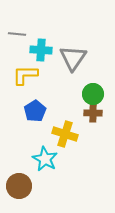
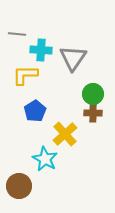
yellow cross: rotated 30 degrees clockwise
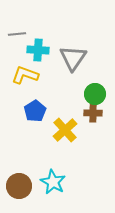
gray line: rotated 12 degrees counterclockwise
cyan cross: moved 3 px left
yellow L-shape: rotated 20 degrees clockwise
green circle: moved 2 px right
yellow cross: moved 4 px up
cyan star: moved 8 px right, 23 px down
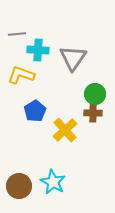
yellow L-shape: moved 4 px left
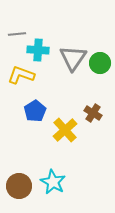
green circle: moved 5 px right, 31 px up
brown cross: rotated 30 degrees clockwise
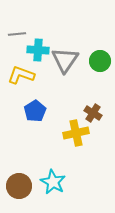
gray triangle: moved 8 px left, 2 px down
green circle: moved 2 px up
yellow cross: moved 11 px right, 3 px down; rotated 30 degrees clockwise
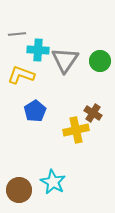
yellow cross: moved 3 px up
brown circle: moved 4 px down
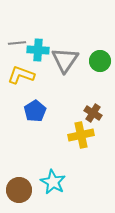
gray line: moved 9 px down
yellow cross: moved 5 px right, 5 px down
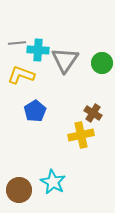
green circle: moved 2 px right, 2 px down
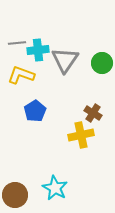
cyan cross: rotated 10 degrees counterclockwise
cyan star: moved 2 px right, 6 px down
brown circle: moved 4 px left, 5 px down
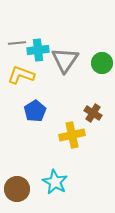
yellow cross: moved 9 px left
cyan star: moved 6 px up
brown circle: moved 2 px right, 6 px up
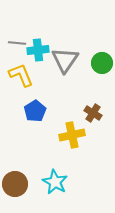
gray line: rotated 12 degrees clockwise
yellow L-shape: rotated 48 degrees clockwise
brown circle: moved 2 px left, 5 px up
